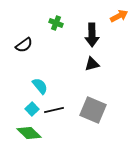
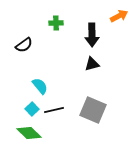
green cross: rotated 24 degrees counterclockwise
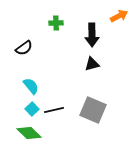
black semicircle: moved 3 px down
cyan semicircle: moved 9 px left
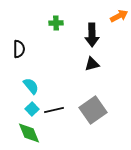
black semicircle: moved 5 px left, 1 px down; rotated 54 degrees counterclockwise
gray square: rotated 32 degrees clockwise
green diamond: rotated 25 degrees clockwise
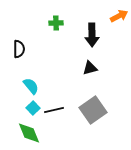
black triangle: moved 2 px left, 4 px down
cyan square: moved 1 px right, 1 px up
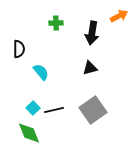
black arrow: moved 2 px up; rotated 10 degrees clockwise
cyan semicircle: moved 10 px right, 14 px up
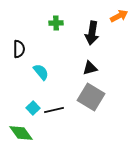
gray square: moved 2 px left, 13 px up; rotated 24 degrees counterclockwise
green diamond: moved 8 px left; rotated 15 degrees counterclockwise
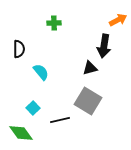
orange arrow: moved 1 px left, 4 px down
green cross: moved 2 px left
black arrow: moved 12 px right, 13 px down
gray square: moved 3 px left, 4 px down
black line: moved 6 px right, 10 px down
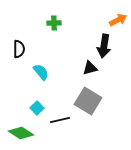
cyan square: moved 4 px right
green diamond: rotated 20 degrees counterclockwise
